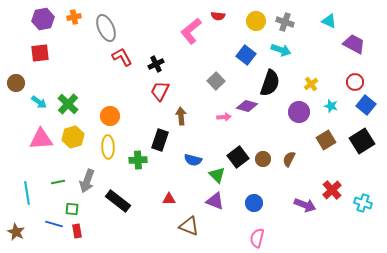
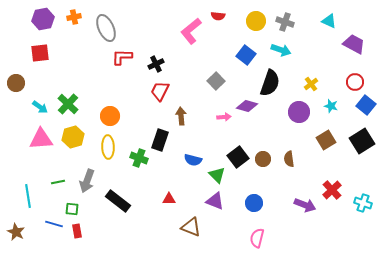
red L-shape at (122, 57): rotated 60 degrees counterclockwise
cyan arrow at (39, 102): moved 1 px right, 5 px down
brown semicircle at (289, 159): rotated 35 degrees counterclockwise
green cross at (138, 160): moved 1 px right, 2 px up; rotated 24 degrees clockwise
cyan line at (27, 193): moved 1 px right, 3 px down
brown triangle at (189, 226): moved 2 px right, 1 px down
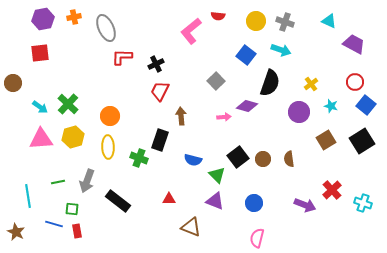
brown circle at (16, 83): moved 3 px left
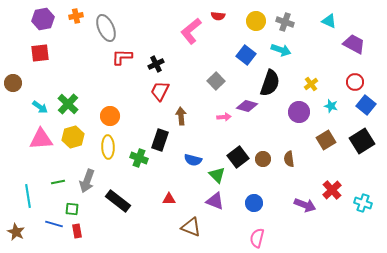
orange cross at (74, 17): moved 2 px right, 1 px up
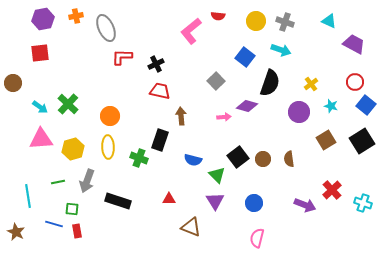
blue square at (246, 55): moved 1 px left, 2 px down
red trapezoid at (160, 91): rotated 75 degrees clockwise
yellow hexagon at (73, 137): moved 12 px down
black rectangle at (118, 201): rotated 20 degrees counterclockwise
purple triangle at (215, 201): rotated 36 degrees clockwise
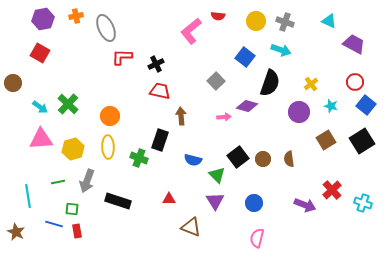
red square at (40, 53): rotated 36 degrees clockwise
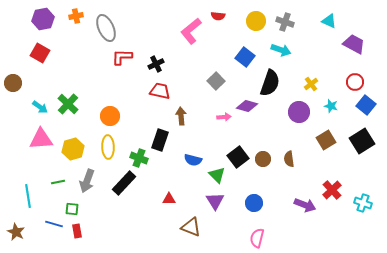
black rectangle at (118, 201): moved 6 px right, 18 px up; rotated 65 degrees counterclockwise
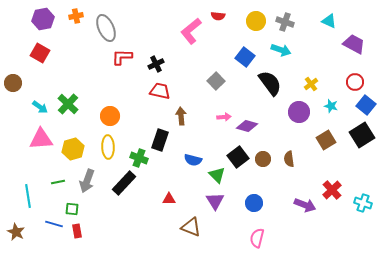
black semicircle at (270, 83): rotated 56 degrees counterclockwise
purple diamond at (247, 106): moved 20 px down
black square at (362, 141): moved 6 px up
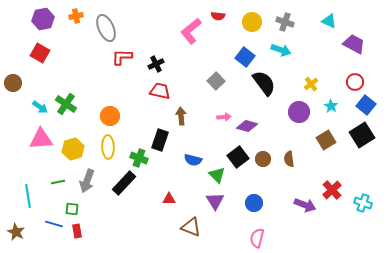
yellow circle at (256, 21): moved 4 px left, 1 px down
black semicircle at (270, 83): moved 6 px left
green cross at (68, 104): moved 2 px left; rotated 10 degrees counterclockwise
cyan star at (331, 106): rotated 16 degrees clockwise
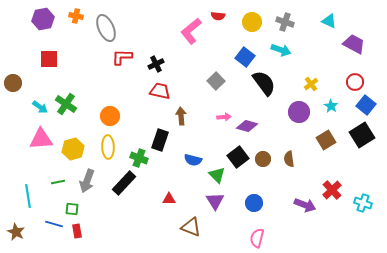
orange cross at (76, 16): rotated 24 degrees clockwise
red square at (40, 53): moved 9 px right, 6 px down; rotated 30 degrees counterclockwise
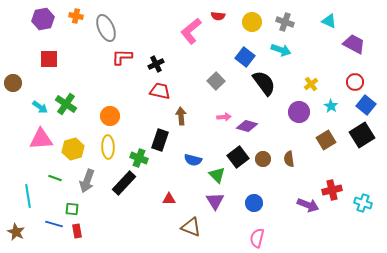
green line at (58, 182): moved 3 px left, 4 px up; rotated 32 degrees clockwise
red cross at (332, 190): rotated 30 degrees clockwise
purple arrow at (305, 205): moved 3 px right
